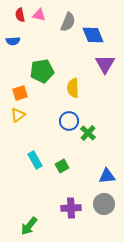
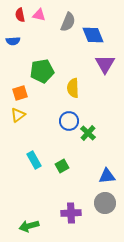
cyan rectangle: moved 1 px left
gray circle: moved 1 px right, 1 px up
purple cross: moved 5 px down
green arrow: rotated 36 degrees clockwise
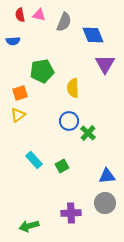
gray semicircle: moved 4 px left
cyan rectangle: rotated 12 degrees counterclockwise
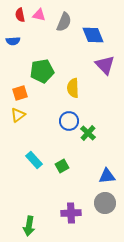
purple triangle: moved 1 px down; rotated 15 degrees counterclockwise
green arrow: rotated 66 degrees counterclockwise
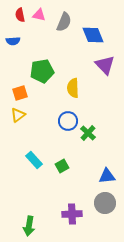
blue circle: moved 1 px left
purple cross: moved 1 px right, 1 px down
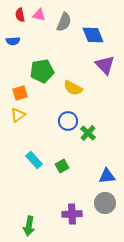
yellow semicircle: rotated 60 degrees counterclockwise
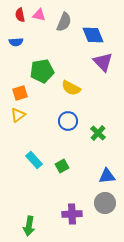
blue semicircle: moved 3 px right, 1 px down
purple triangle: moved 2 px left, 3 px up
yellow semicircle: moved 2 px left
green cross: moved 10 px right
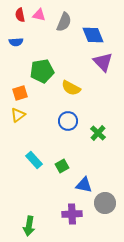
blue triangle: moved 23 px left, 9 px down; rotated 18 degrees clockwise
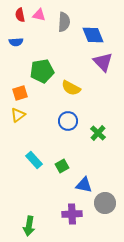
gray semicircle: rotated 18 degrees counterclockwise
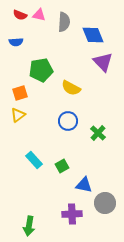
red semicircle: rotated 56 degrees counterclockwise
green pentagon: moved 1 px left, 1 px up
